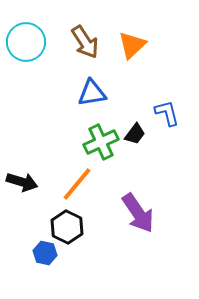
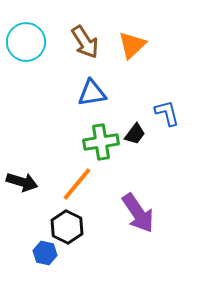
green cross: rotated 16 degrees clockwise
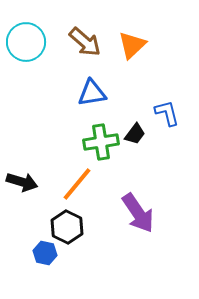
brown arrow: rotated 16 degrees counterclockwise
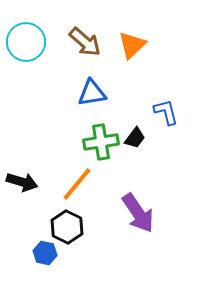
blue L-shape: moved 1 px left, 1 px up
black trapezoid: moved 4 px down
